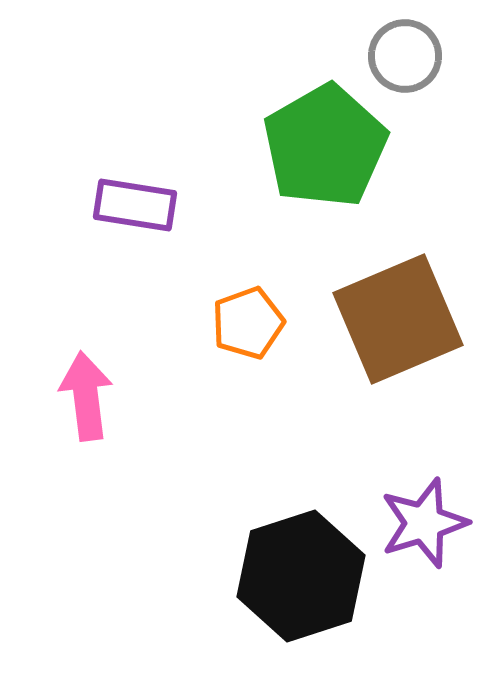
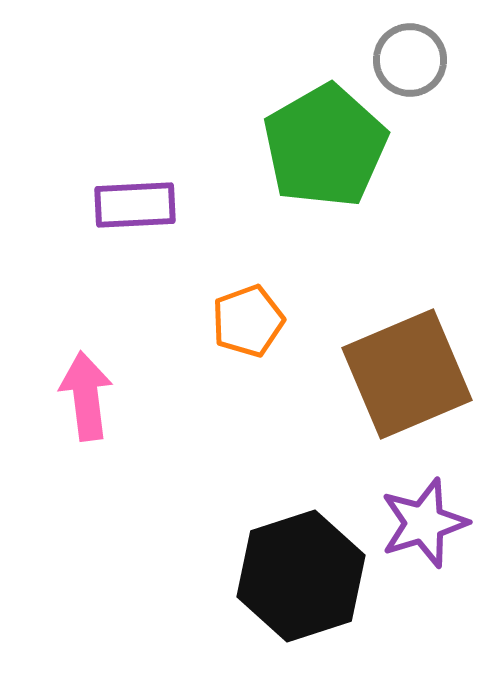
gray circle: moved 5 px right, 4 px down
purple rectangle: rotated 12 degrees counterclockwise
brown square: moved 9 px right, 55 px down
orange pentagon: moved 2 px up
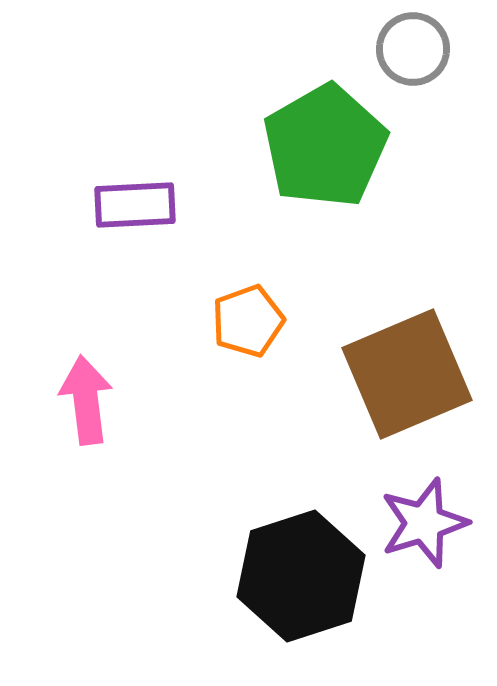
gray circle: moved 3 px right, 11 px up
pink arrow: moved 4 px down
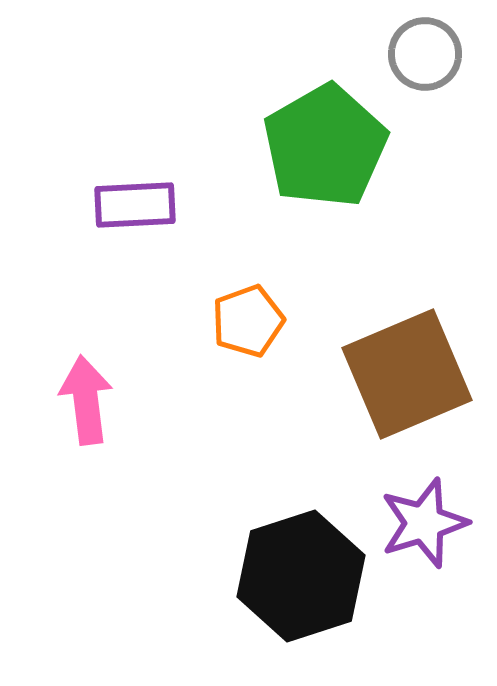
gray circle: moved 12 px right, 5 px down
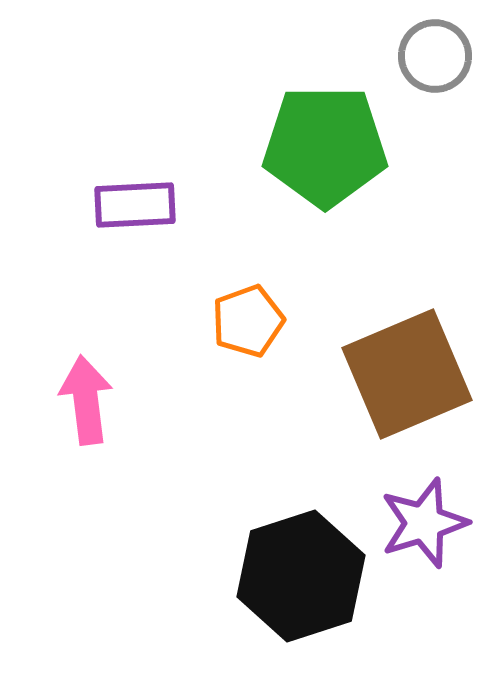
gray circle: moved 10 px right, 2 px down
green pentagon: rotated 30 degrees clockwise
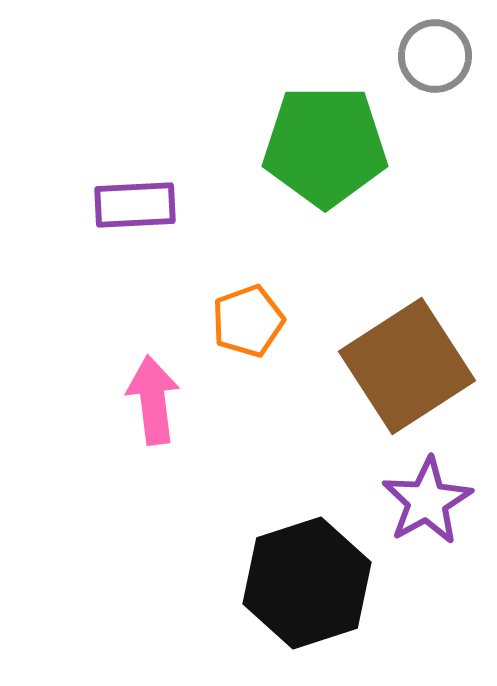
brown square: moved 8 px up; rotated 10 degrees counterclockwise
pink arrow: moved 67 px right
purple star: moved 3 px right, 22 px up; rotated 12 degrees counterclockwise
black hexagon: moved 6 px right, 7 px down
